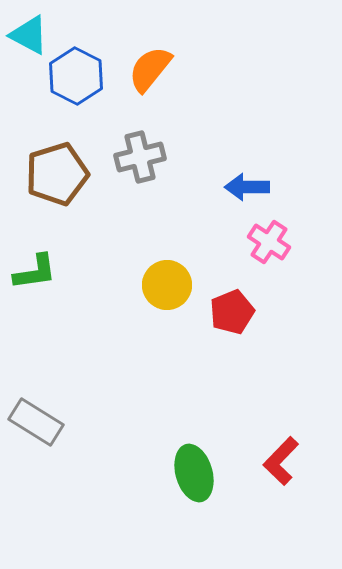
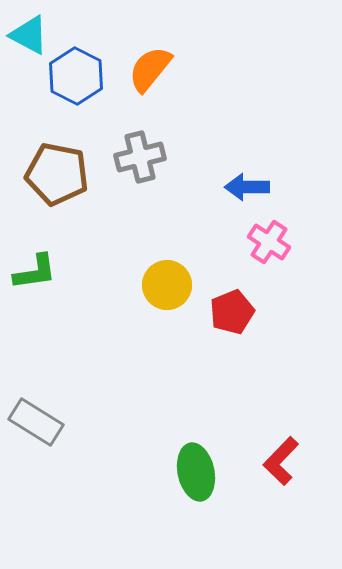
brown pentagon: rotated 28 degrees clockwise
green ellipse: moved 2 px right, 1 px up; rotated 4 degrees clockwise
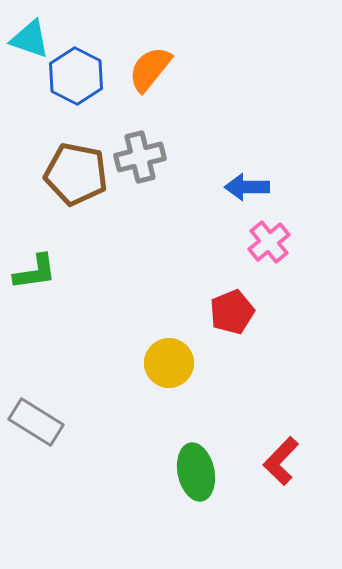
cyan triangle: moved 1 px right, 4 px down; rotated 9 degrees counterclockwise
brown pentagon: moved 19 px right
pink cross: rotated 18 degrees clockwise
yellow circle: moved 2 px right, 78 px down
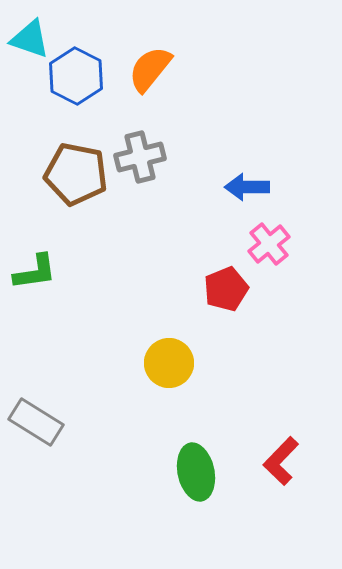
pink cross: moved 2 px down
red pentagon: moved 6 px left, 23 px up
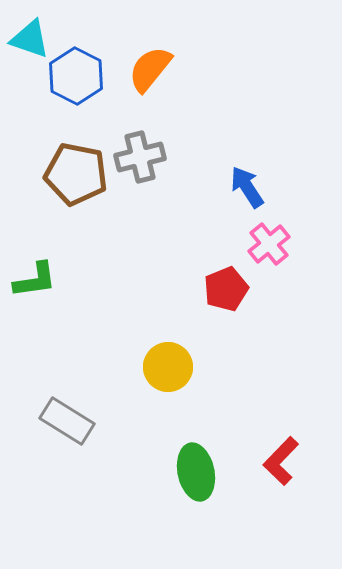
blue arrow: rotated 57 degrees clockwise
green L-shape: moved 8 px down
yellow circle: moved 1 px left, 4 px down
gray rectangle: moved 31 px right, 1 px up
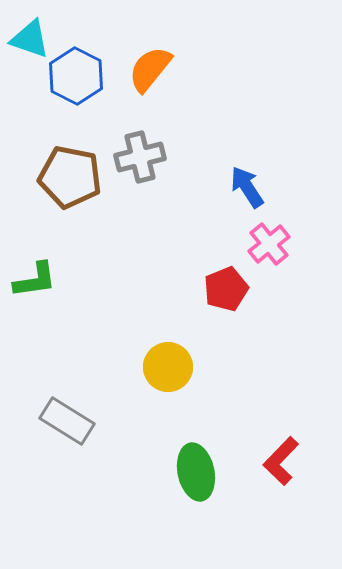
brown pentagon: moved 6 px left, 3 px down
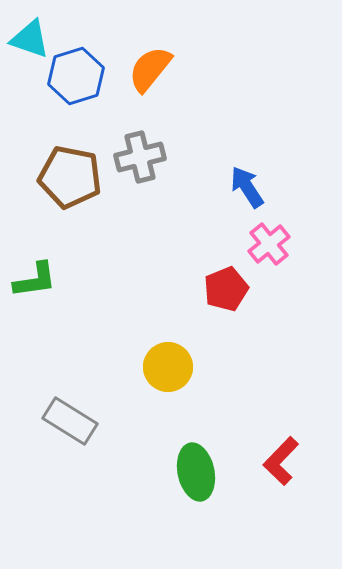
blue hexagon: rotated 16 degrees clockwise
gray rectangle: moved 3 px right
